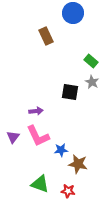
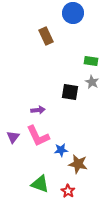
green rectangle: rotated 32 degrees counterclockwise
purple arrow: moved 2 px right, 1 px up
red star: rotated 24 degrees clockwise
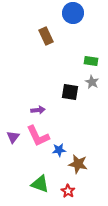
blue star: moved 2 px left
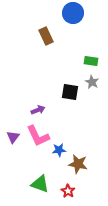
purple arrow: rotated 16 degrees counterclockwise
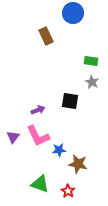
black square: moved 9 px down
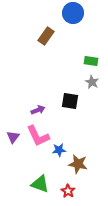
brown rectangle: rotated 60 degrees clockwise
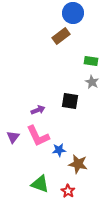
brown rectangle: moved 15 px right; rotated 18 degrees clockwise
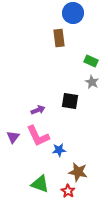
brown rectangle: moved 2 px left, 2 px down; rotated 60 degrees counterclockwise
green rectangle: rotated 16 degrees clockwise
brown star: moved 8 px down
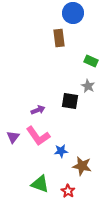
gray star: moved 4 px left, 4 px down
pink L-shape: rotated 10 degrees counterclockwise
blue star: moved 2 px right, 1 px down
brown star: moved 4 px right, 6 px up
